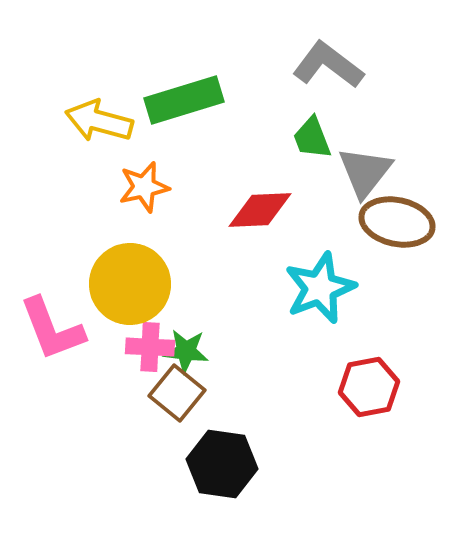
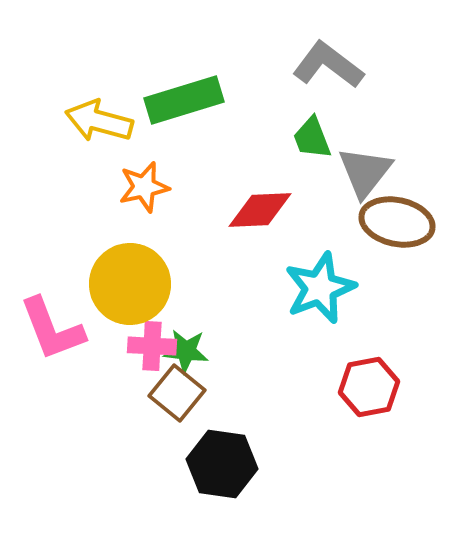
pink cross: moved 2 px right, 1 px up
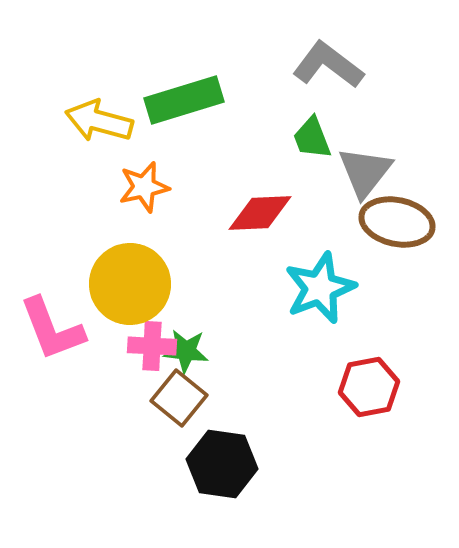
red diamond: moved 3 px down
brown square: moved 2 px right, 5 px down
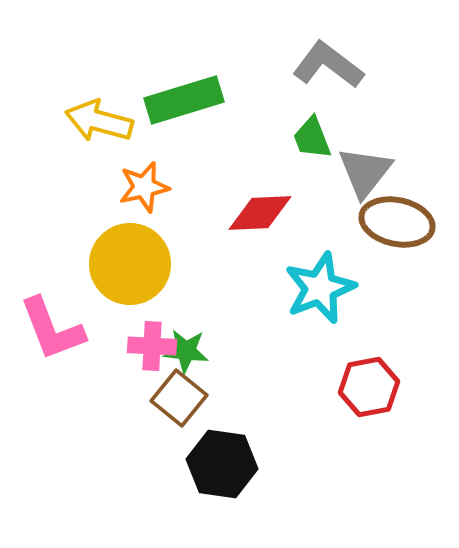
yellow circle: moved 20 px up
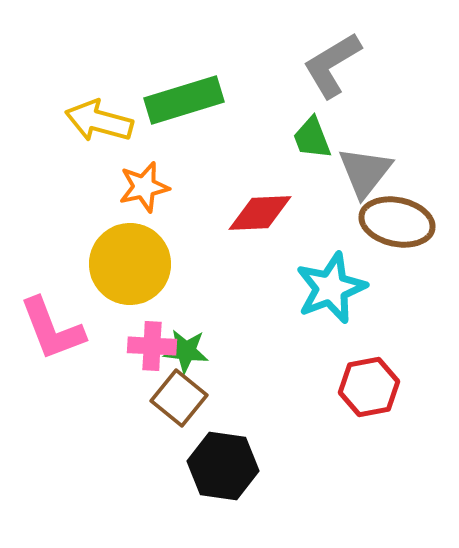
gray L-shape: moved 4 px right; rotated 68 degrees counterclockwise
cyan star: moved 11 px right
black hexagon: moved 1 px right, 2 px down
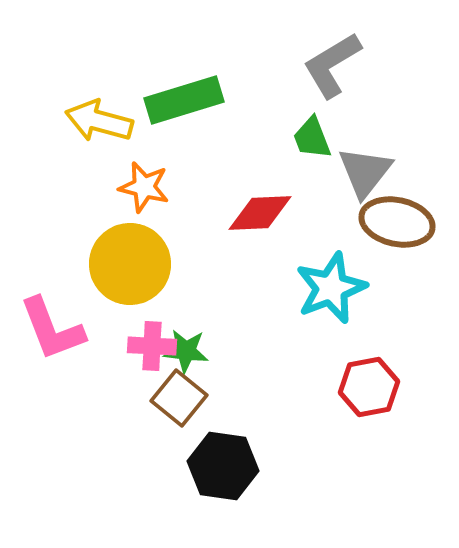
orange star: rotated 27 degrees clockwise
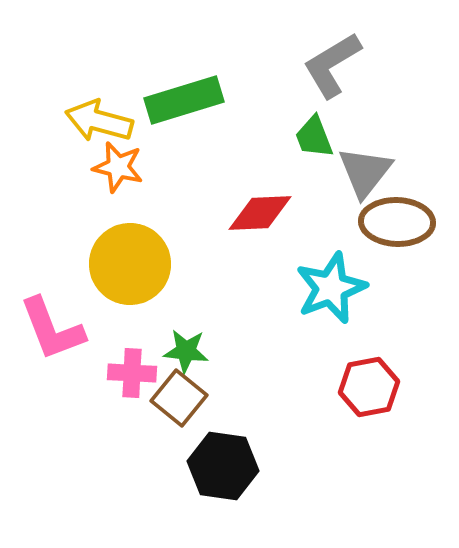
green trapezoid: moved 2 px right, 1 px up
orange star: moved 26 px left, 20 px up
brown ellipse: rotated 10 degrees counterclockwise
pink cross: moved 20 px left, 27 px down
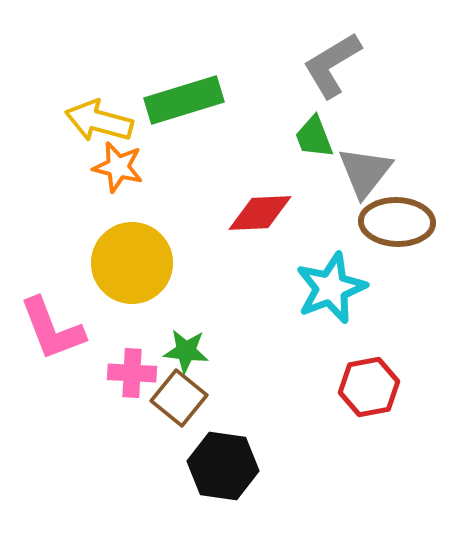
yellow circle: moved 2 px right, 1 px up
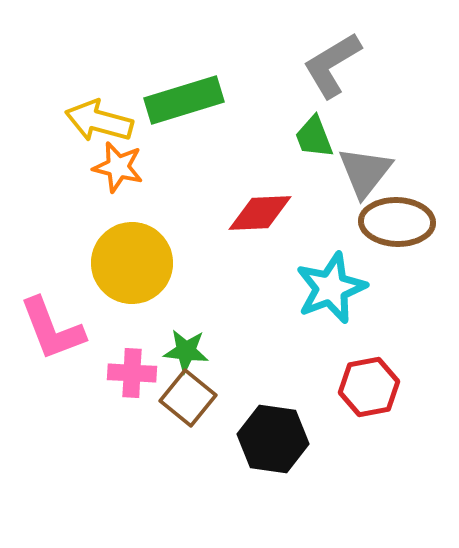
brown square: moved 9 px right
black hexagon: moved 50 px right, 27 px up
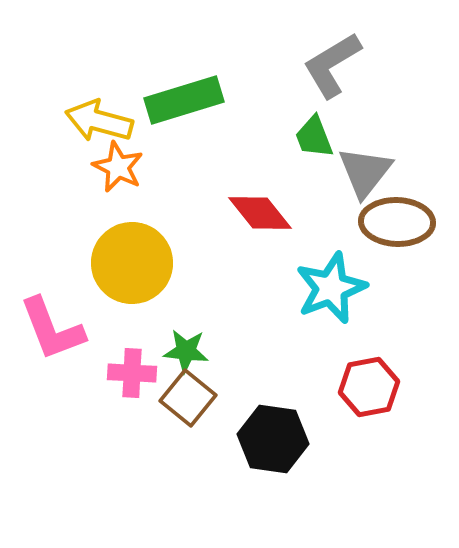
orange star: rotated 12 degrees clockwise
red diamond: rotated 54 degrees clockwise
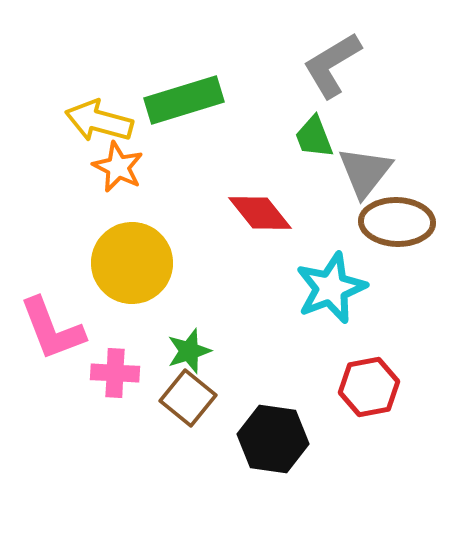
green star: moved 3 px right; rotated 24 degrees counterclockwise
pink cross: moved 17 px left
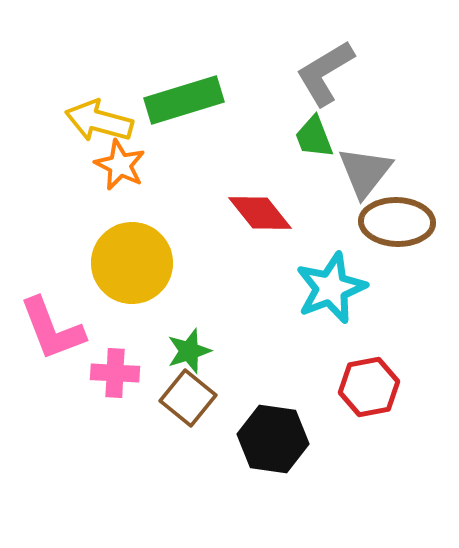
gray L-shape: moved 7 px left, 8 px down
orange star: moved 2 px right, 2 px up
